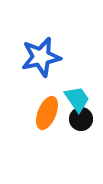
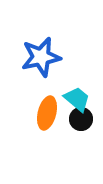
cyan trapezoid: rotated 16 degrees counterclockwise
orange ellipse: rotated 8 degrees counterclockwise
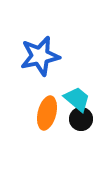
blue star: moved 1 px left, 1 px up
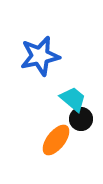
cyan trapezoid: moved 4 px left
orange ellipse: moved 9 px right, 27 px down; rotated 24 degrees clockwise
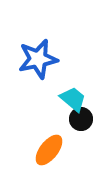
blue star: moved 2 px left, 3 px down
orange ellipse: moved 7 px left, 10 px down
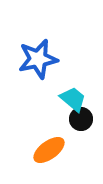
orange ellipse: rotated 16 degrees clockwise
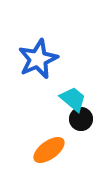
blue star: rotated 12 degrees counterclockwise
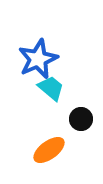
cyan trapezoid: moved 22 px left, 11 px up
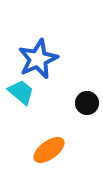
cyan trapezoid: moved 30 px left, 4 px down
black circle: moved 6 px right, 16 px up
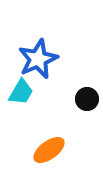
cyan trapezoid: rotated 80 degrees clockwise
black circle: moved 4 px up
